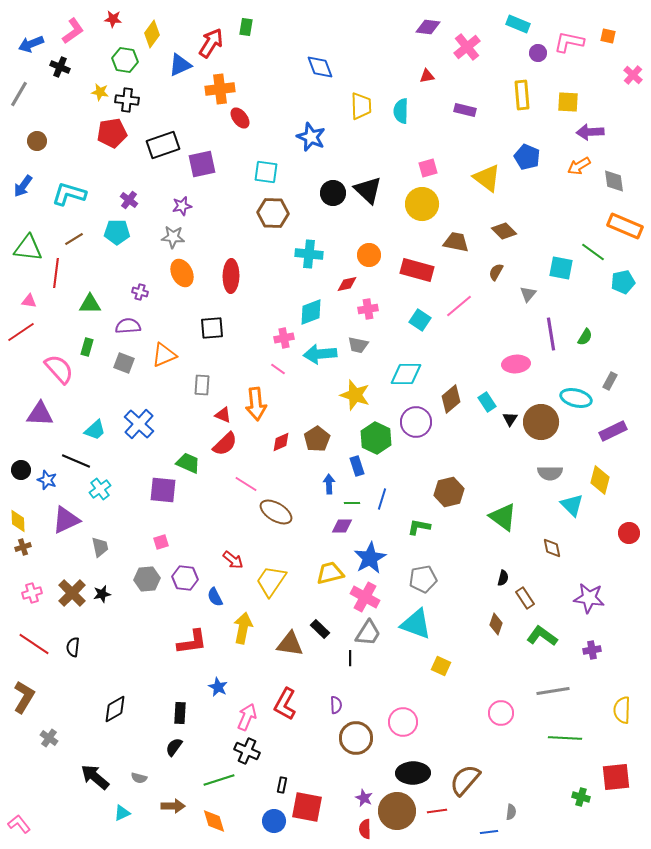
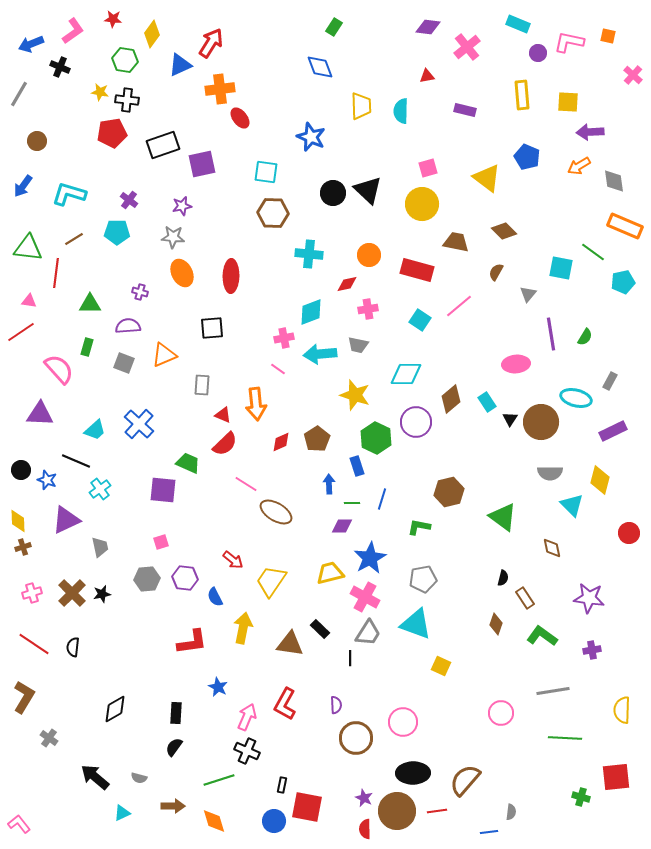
green rectangle at (246, 27): moved 88 px right; rotated 24 degrees clockwise
black rectangle at (180, 713): moved 4 px left
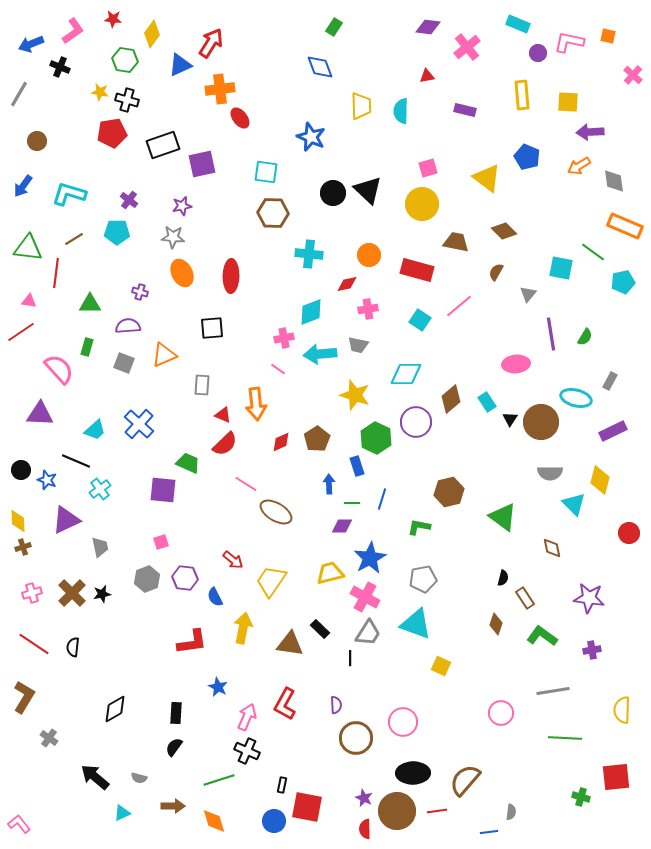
black cross at (127, 100): rotated 10 degrees clockwise
cyan triangle at (572, 505): moved 2 px right, 1 px up
gray hexagon at (147, 579): rotated 15 degrees counterclockwise
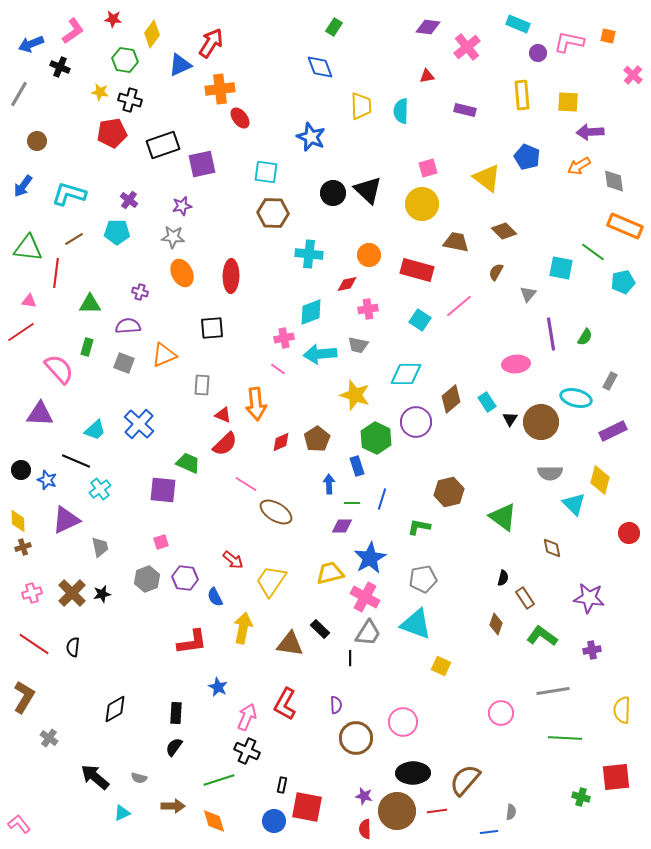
black cross at (127, 100): moved 3 px right
purple star at (364, 798): moved 2 px up; rotated 12 degrees counterclockwise
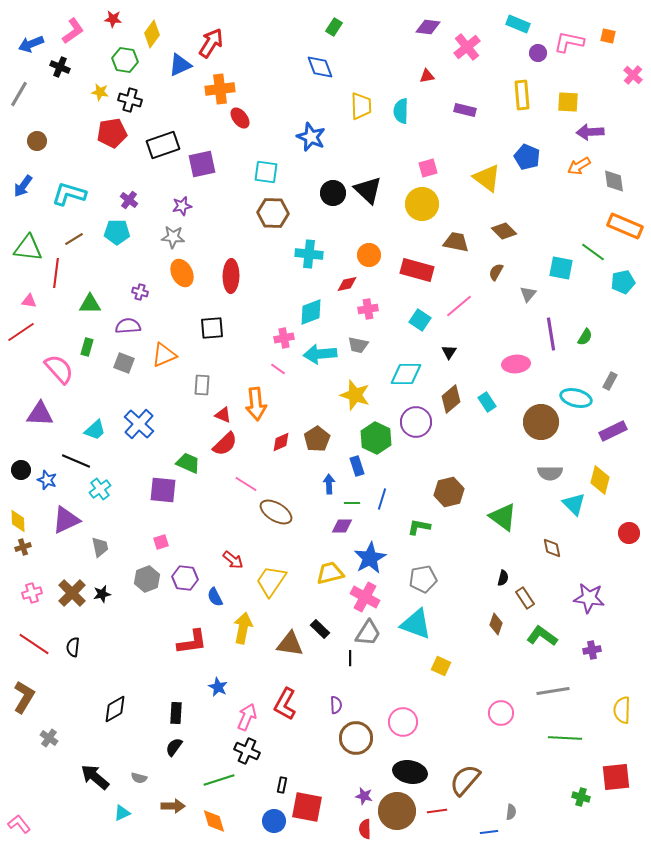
black triangle at (510, 419): moved 61 px left, 67 px up
black ellipse at (413, 773): moved 3 px left, 1 px up; rotated 12 degrees clockwise
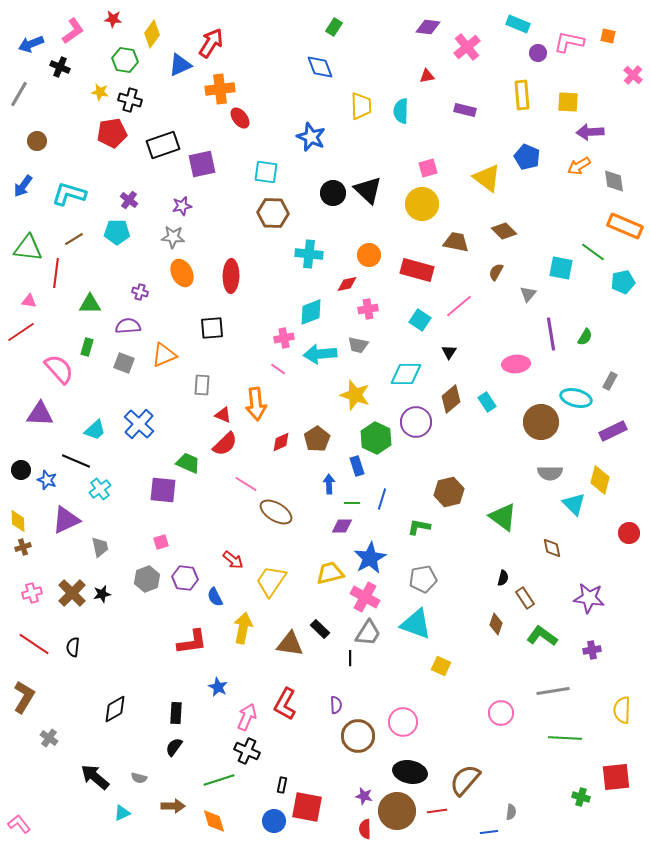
brown circle at (356, 738): moved 2 px right, 2 px up
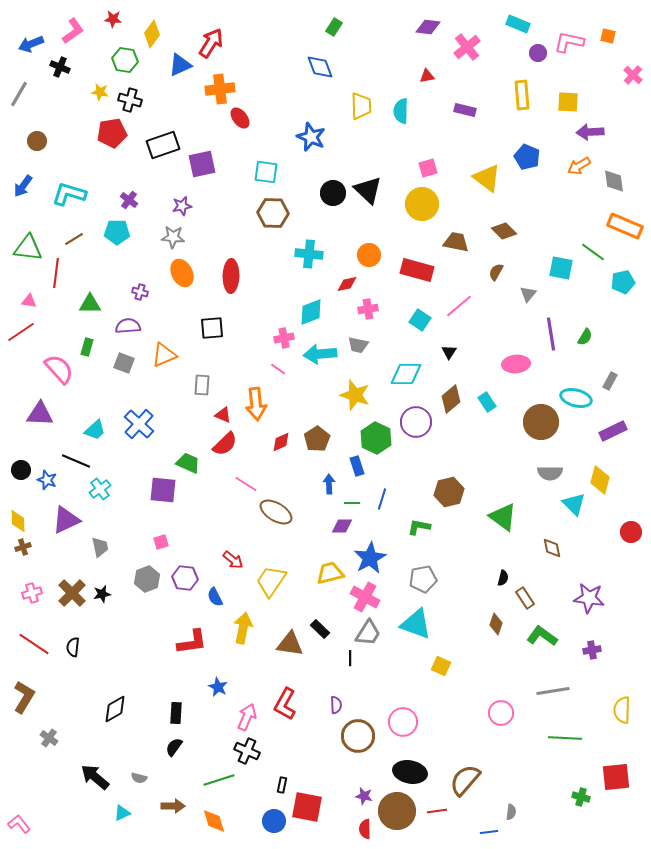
red circle at (629, 533): moved 2 px right, 1 px up
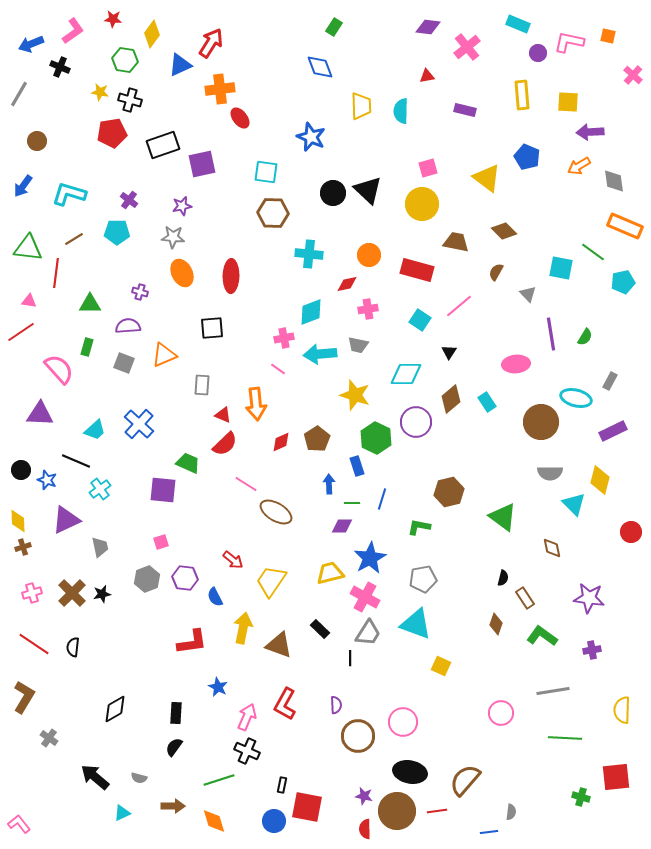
gray triangle at (528, 294): rotated 24 degrees counterclockwise
brown triangle at (290, 644): moved 11 px left, 1 px down; rotated 12 degrees clockwise
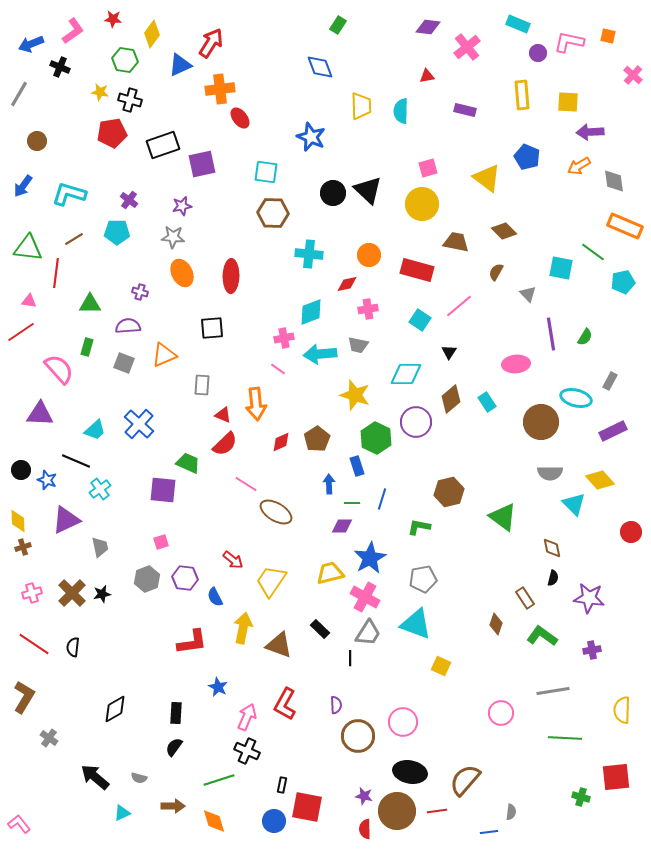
green rectangle at (334, 27): moved 4 px right, 2 px up
yellow diamond at (600, 480): rotated 56 degrees counterclockwise
black semicircle at (503, 578): moved 50 px right
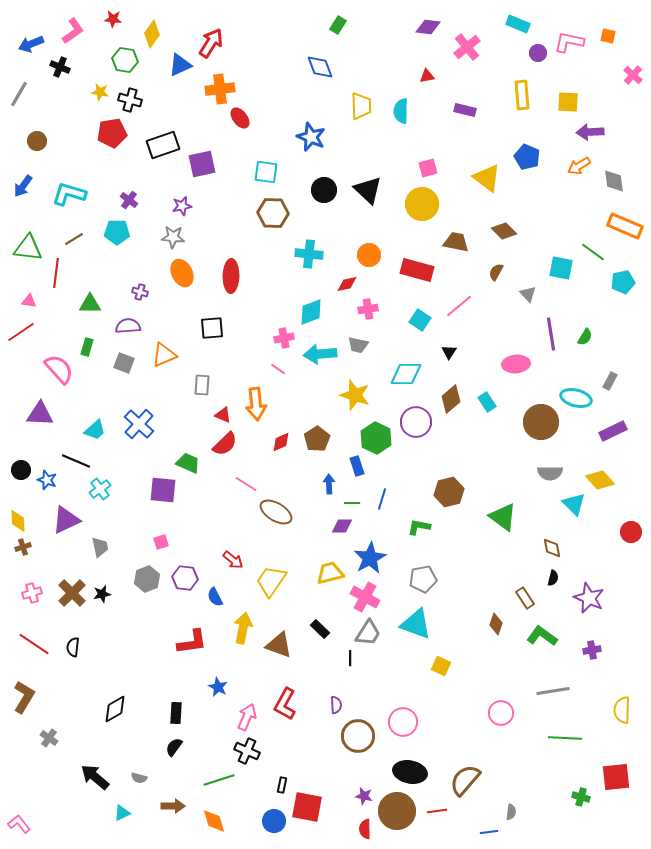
black circle at (333, 193): moved 9 px left, 3 px up
purple star at (589, 598): rotated 16 degrees clockwise
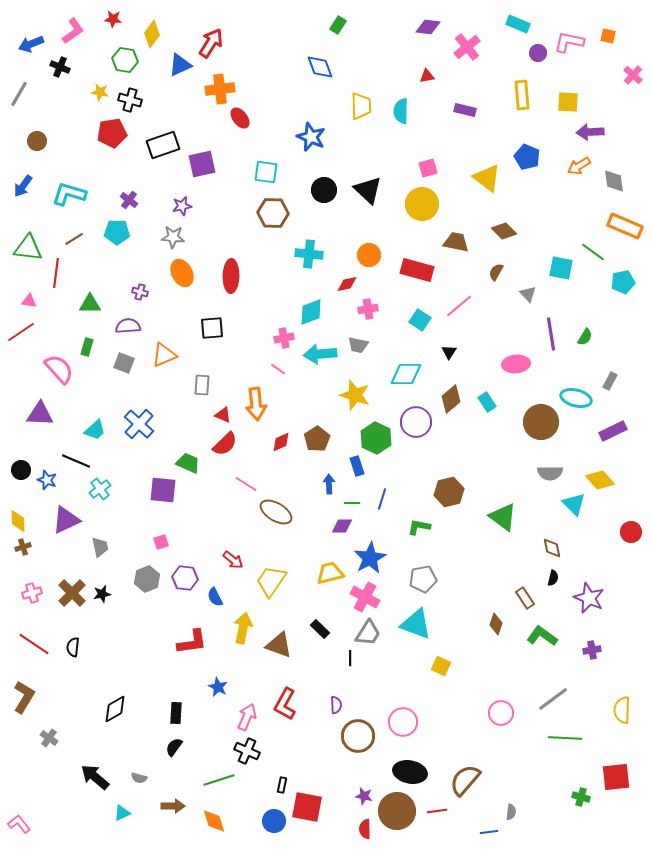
gray line at (553, 691): moved 8 px down; rotated 28 degrees counterclockwise
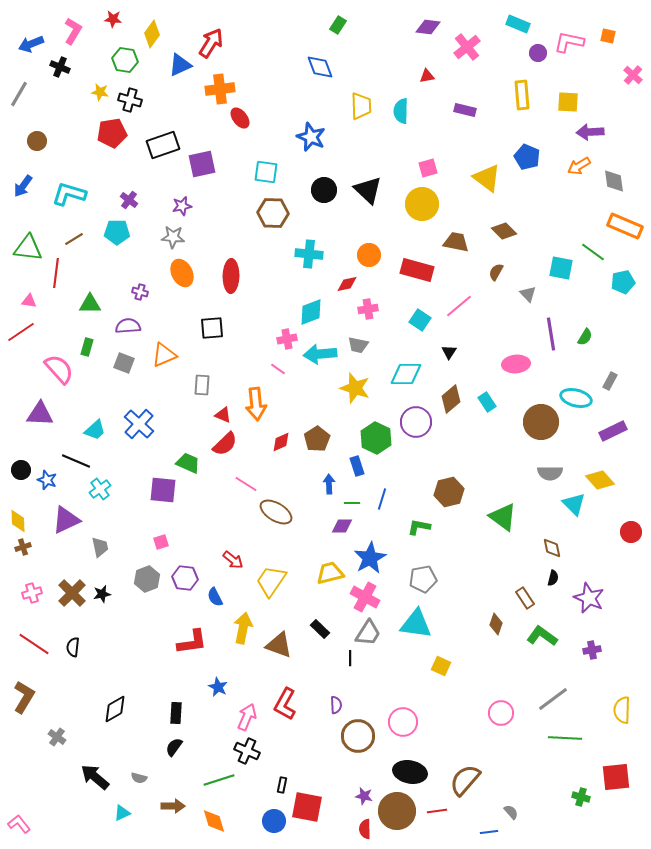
pink L-shape at (73, 31): rotated 24 degrees counterclockwise
pink cross at (284, 338): moved 3 px right, 1 px down
yellow star at (355, 395): moved 7 px up
cyan triangle at (416, 624): rotated 12 degrees counterclockwise
gray cross at (49, 738): moved 8 px right, 1 px up
gray semicircle at (511, 812): rotated 49 degrees counterclockwise
